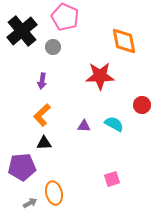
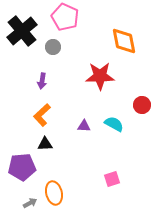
black triangle: moved 1 px right, 1 px down
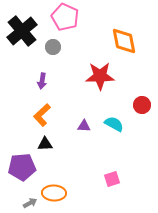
orange ellipse: rotated 75 degrees counterclockwise
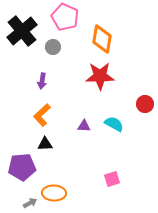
orange diamond: moved 22 px left, 2 px up; rotated 20 degrees clockwise
red circle: moved 3 px right, 1 px up
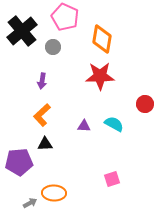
purple pentagon: moved 3 px left, 5 px up
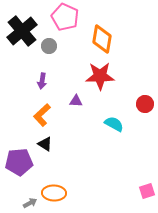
gray circle: moved 4 px left, 1 px up
purple triangle: moved 8 px left, 25 px up
black triangle: rotated 35 degrees clockwise
pink square: moved 35 px right, 12 px down
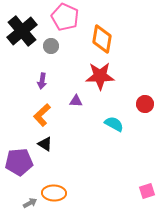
gray circle: moved 2 px right
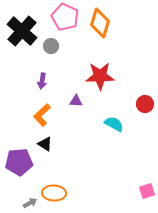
black cross: rotated 8 degrees counterclockwise
orange diamond: moved 2 px left, 16 px up; rotated 8 degrees clockwise
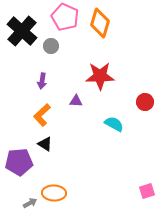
red circle: moved 2 px up
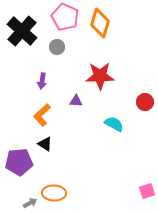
gray circle: moved 6 px right, 1 px down
